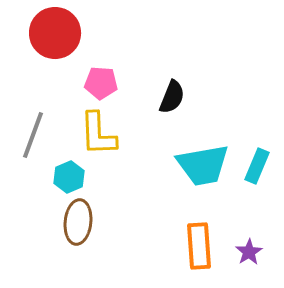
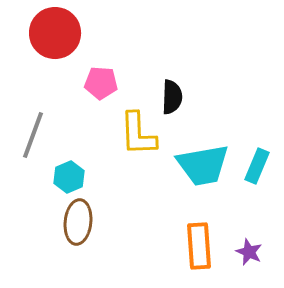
black semicircle: rotated 20 degrees counterclockwise
yellow L-shape: moved 40 px right
purple star: rotated 16 degrees counterclockwise
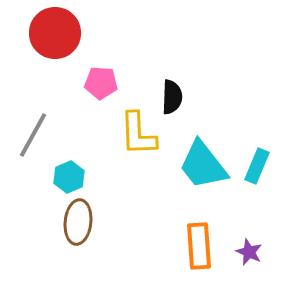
gray line: rotated 9 degrees clockwise
cyan trapezoid: rotated 62 degrees clockwise
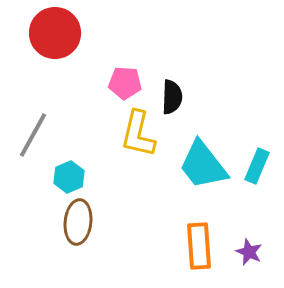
pink pentagon: moved 24 px right
yellow L-shape: rotated 15 degrees clockwise
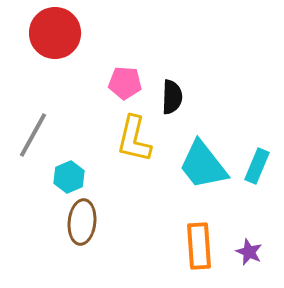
yellow L-shape: moved 4 px left, 5 px down
brown ellipse: moved 4 px right
